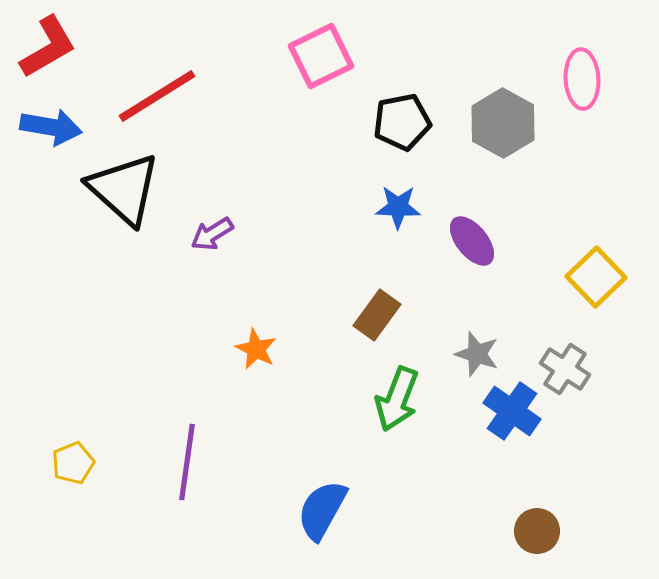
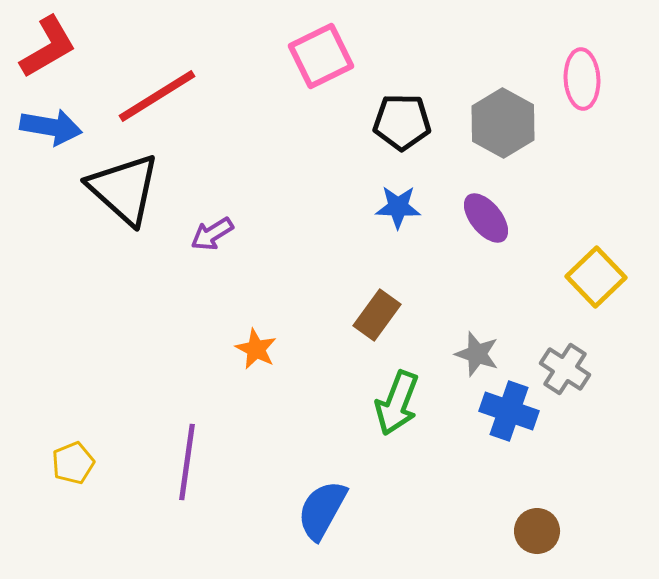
black pentagon: rotated 12 degrees clockwise
purple ellipse: moved 14 px right, 23 px up
green arrow: moved 4 px down
blue cross: moved 3 px left; rotated 16 degrees counterclockwise
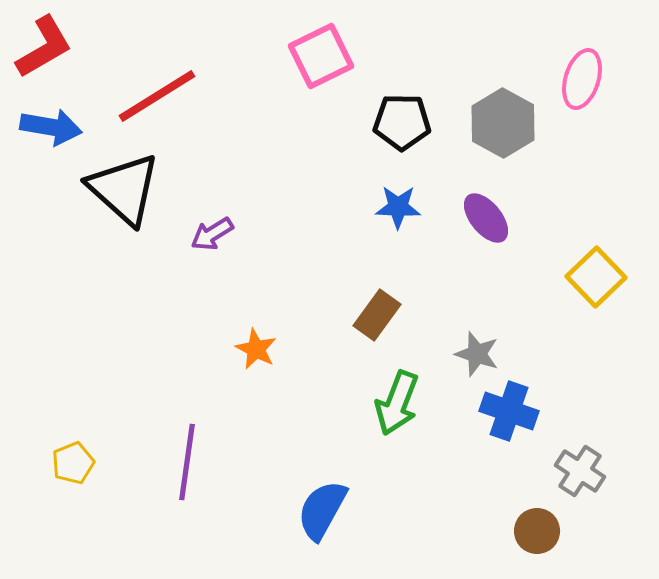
red L-shape: moved 4 px left
pink ellipse: rotated 20 degrees clockwise
gray cross: moved 15 px right, 102 px down
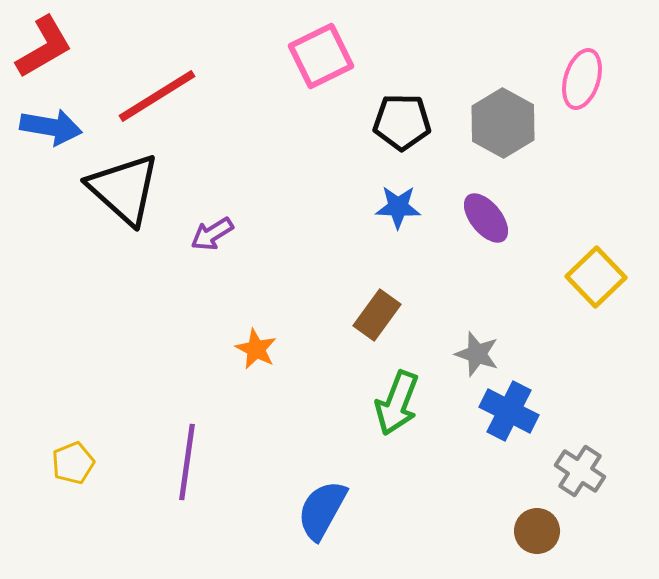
blue cross: rotated 8 degrees clockwise
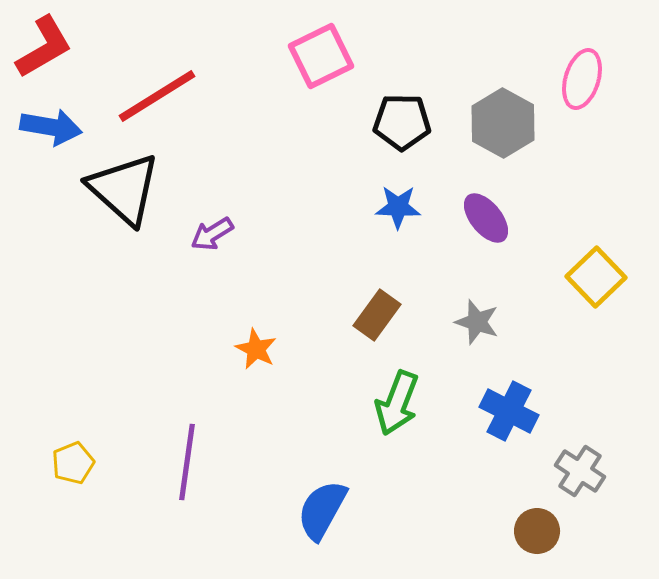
gray star: moved 32 px up
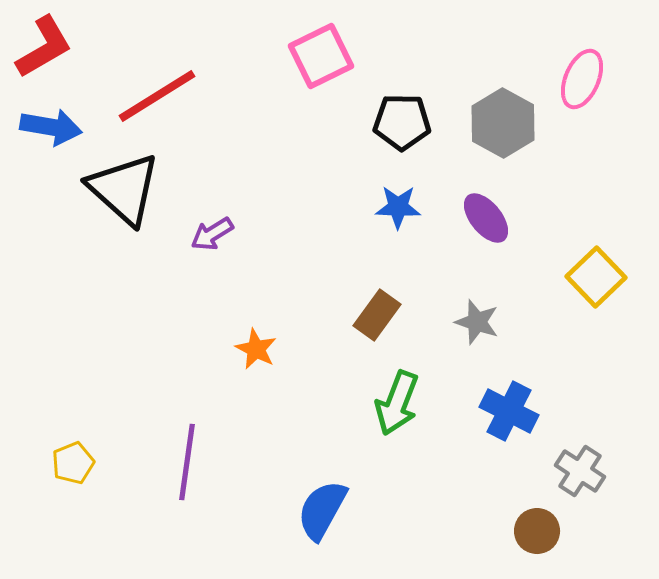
pink ellipse: rotated 6 degrees clockwise
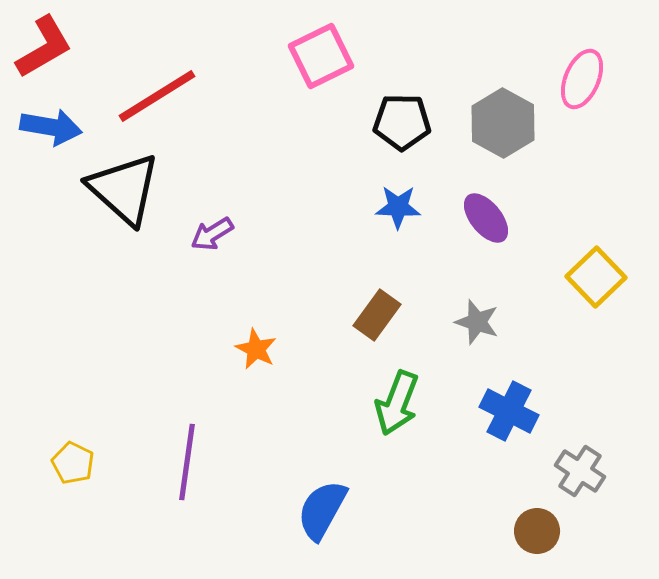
yellow pentagon: rotated 24 degrees counterclockwise
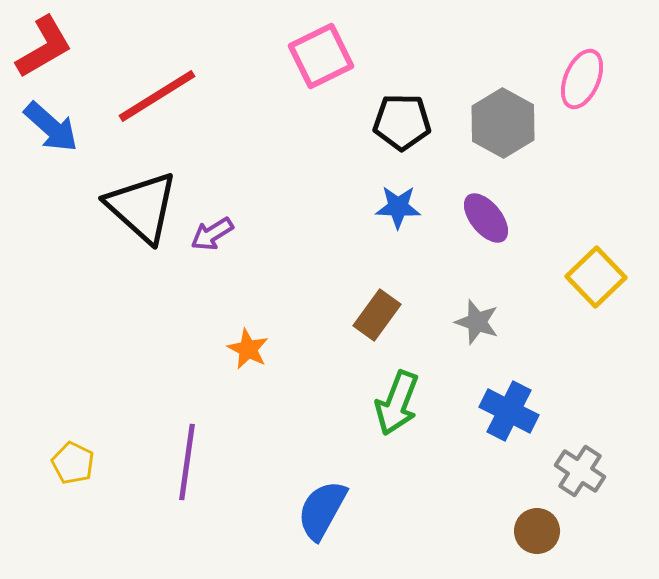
blue arrow: rotated 32 degrees clockwise
black triangle: moved 18 px right, 18 px down
orange star: moved 8 px left
